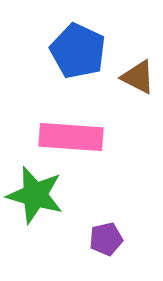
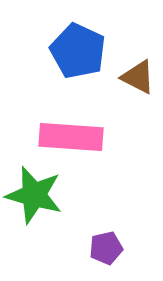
green star: moved 1 px left
purple pentagon: moved 9 px down
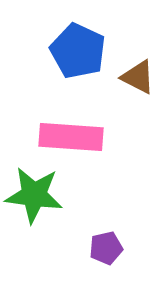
green star: rotated 8 degrees counterclockwise
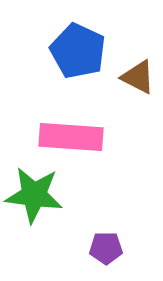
purple pentagon: rotated 12 degrees clockwise
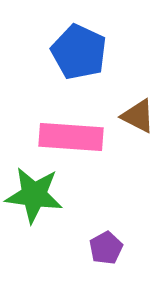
blue pentagon: moved 1 px right, 1 px down
brown triangle: moved 39 px down
purple pentagon: rotated 28 degrees counterclockwise
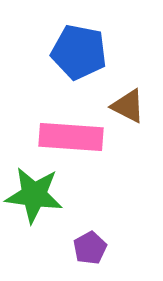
blue pentagon: rotated 14 degrees counterclockwise
brown triangle: moved 10 px left, 10 px up
purple pentagon: moved 16 px left
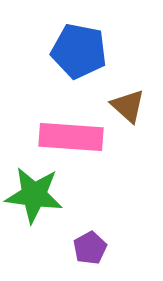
blue pentagon: moved 1 px up
brown triangle: rotated 15 degrees clockwise
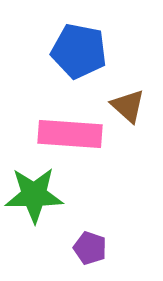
pink rectangle: moved 1 px left, 3 px up
green star: rotated 8 degrees counterclockwise
purple pentagon: rotated 24 degrees counterclockwise
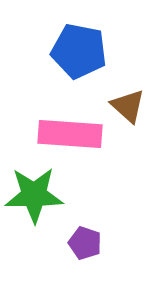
purple pentagon: moved 5 px left, 5 px up
